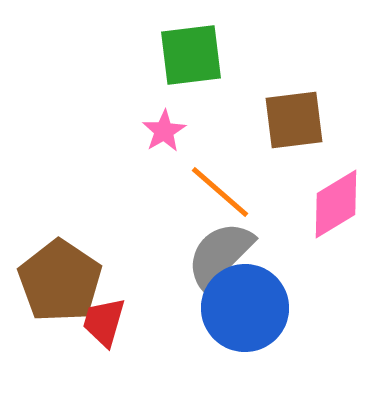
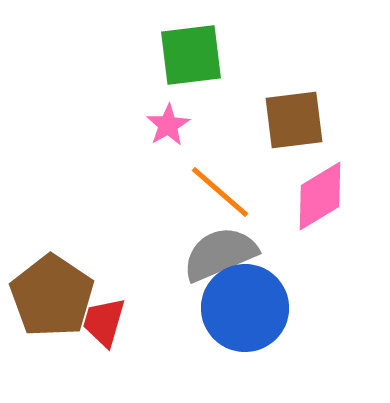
pink star: moved 4 px right, 6 px up
pink diamond: moved 16 px left, 8 px up
gray semicircle: rotated 22 degrees clockwise
brown pentagon: moved 8 px left, 15 px down
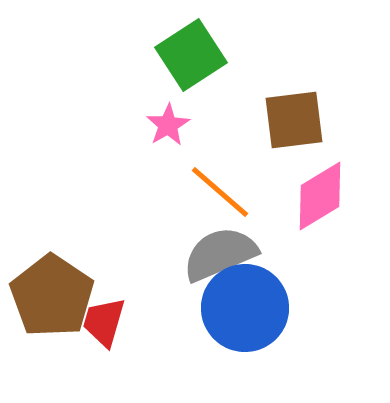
green square: rotated 26 degrees counterclockwise
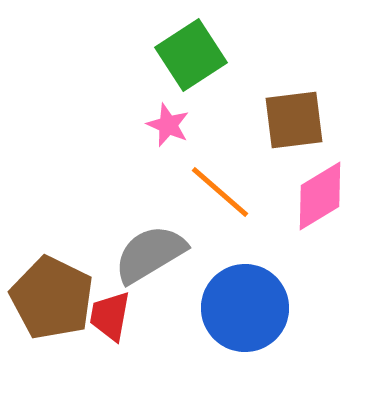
pink star: rotated 18 degrees counterclockwise
gray semicircle: moved 70 px left; rotated 8 degrees counterclockwise
brown pentagon: moved 2 px down; rotated 8 degrees counterclockwise
red trapezoid: moved 6 px right, 6 px up; rotated 6 degrees counterclockwise
